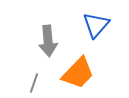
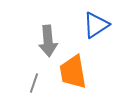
blue triangle: rotated 16 degrees clockwise
orange trapezoid: moved 5 px left, 1 px up; rotated 126 degrees clockwise
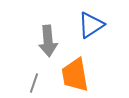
blue triangle: moved 5 px left
orange trapezoid: moved 2 px right, 3 px down
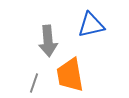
blue triangle: rotated 20 degrees clockwise
orange trapezoid: moved 5 px left
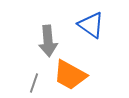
blue triangle: rotated 48 degrees clockwise
orange trapezoid: rotated 51 degrees counterclockwise
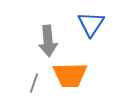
blue triangle: moved 1 px up; rotated 28 degrees clockwise
orange trapezoid: rotated 30 degrees counterclockwise
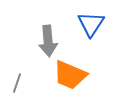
orange trapezoid: rotated 24 degrees clockwise
gray line: moved 17 px left
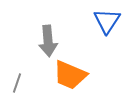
blue triangle: moved 16 px right, 3 px up
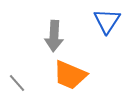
gray arrow: moved 6 px right, 5 px up; rotated 8 degrees clockwise
gray line: rotated 60 degrees counterclockwise
